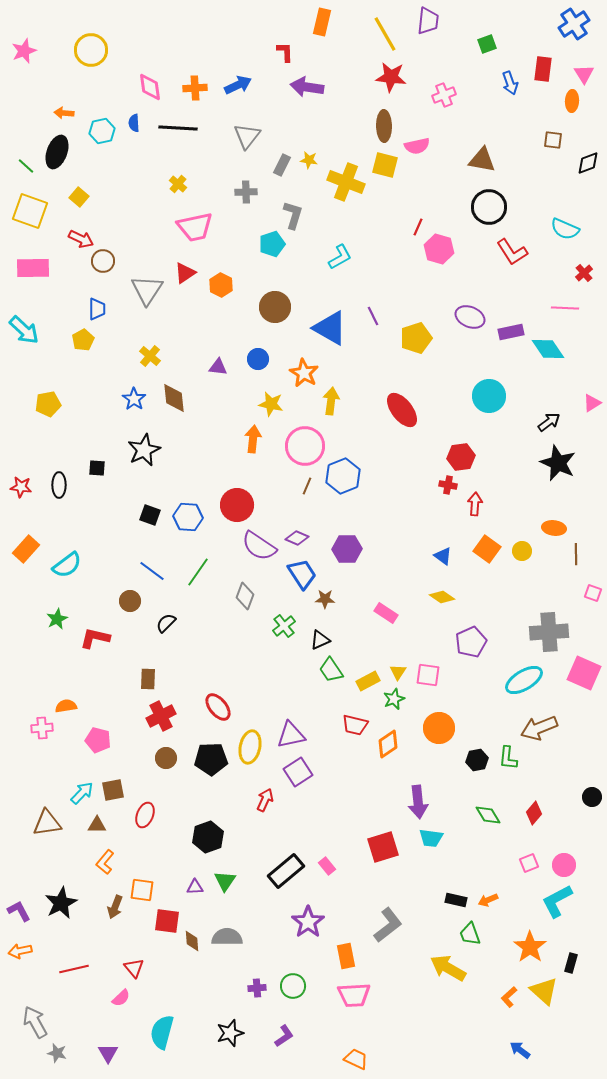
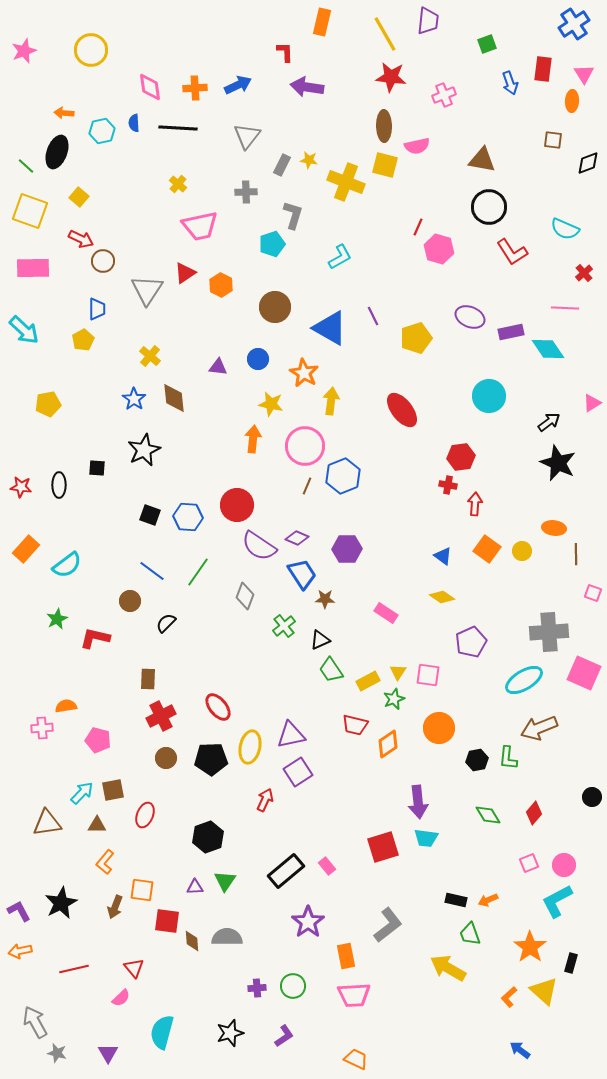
pink trapezoid at (195, 227): moved 5 px right, 1 px up
cyan trapezoid at (431, 838): moved 5 px left
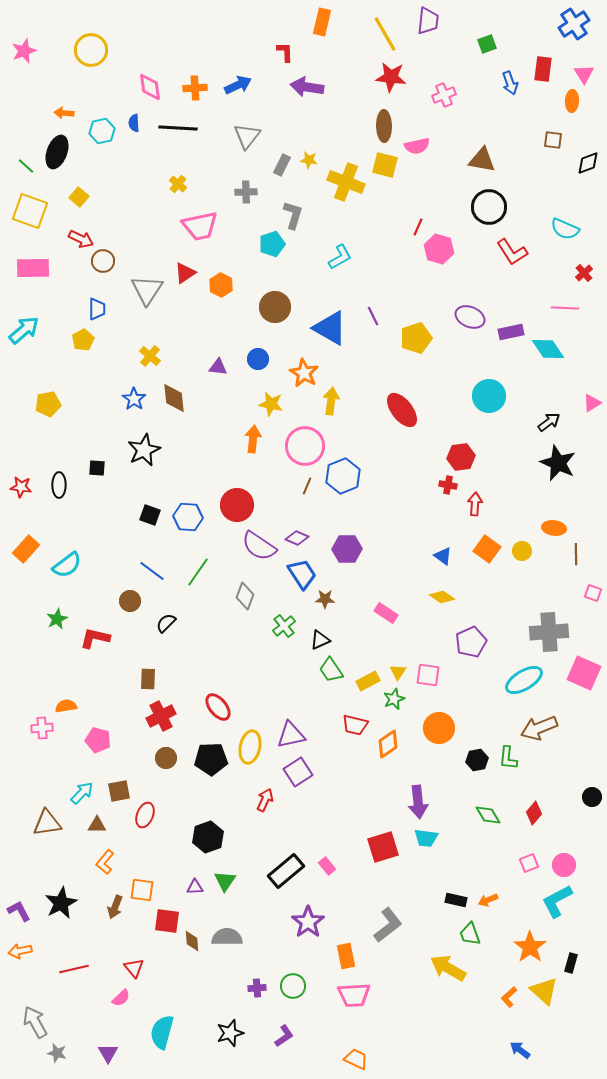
cyan arrow at (24, 330): rotated 84 degrees counterclockwise
brown square at (113, 790): moved 6 px right, 1 px down
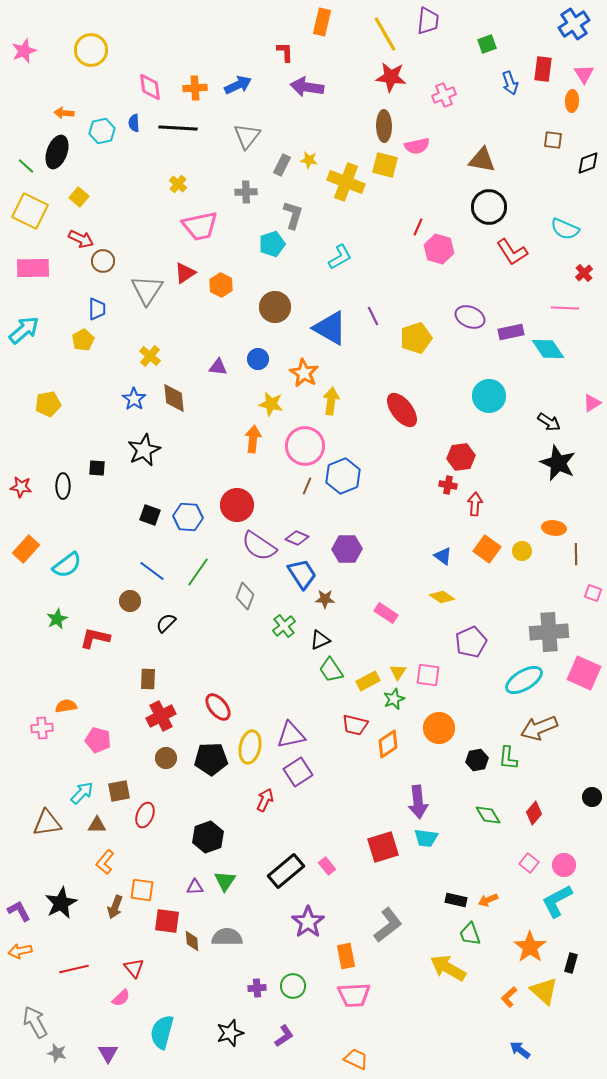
yellow square at (30, 211): rotated 6 degrees clockwise
black arrow at (549, 422): rotated 70 degrees clockwise
black ellipse at (59, 485): moved 4 px right, 1 px down
pink square at (529, 863): rotated 30 degrees counterclockwise
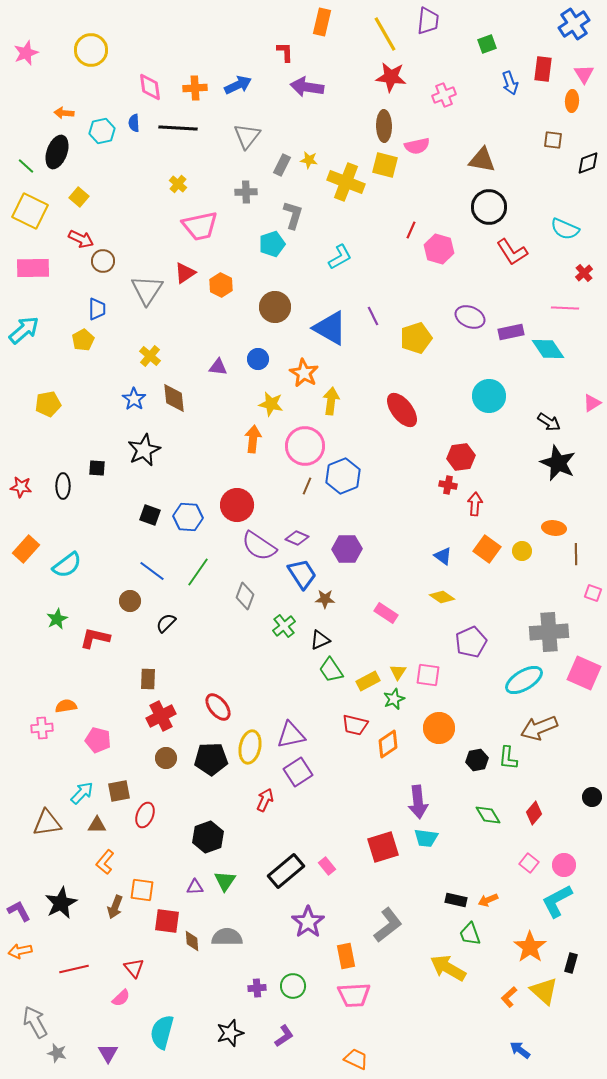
pink star at (24, 51): moved 2 px right, 2 px down
red line at (418, 227): moved 7 px left, 3 px down
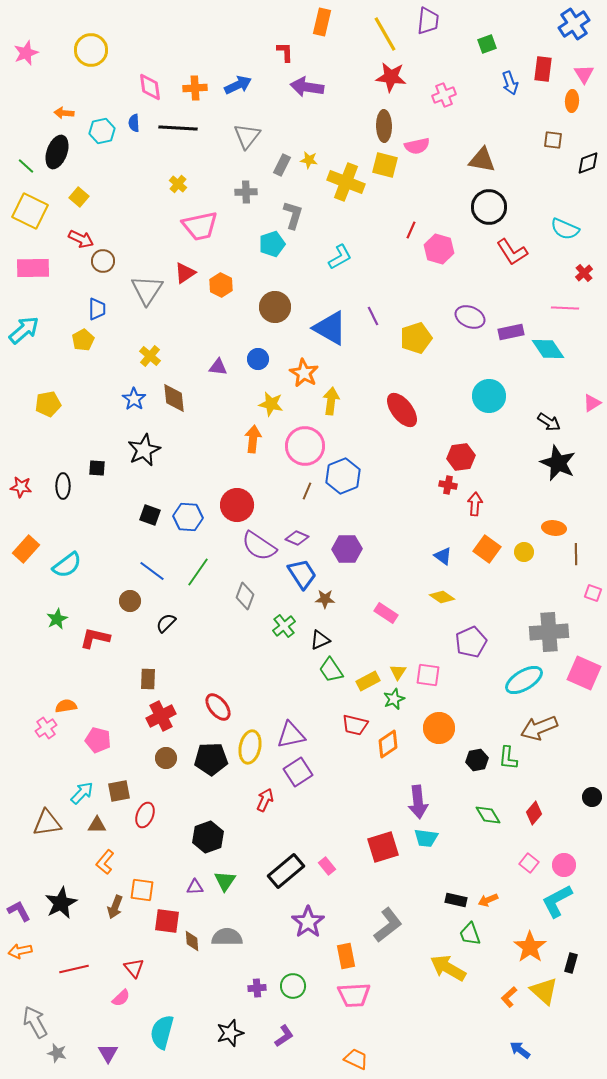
brown line at (307, 486): moved 5 px down
yellow circle at (522, 551): moved 2 px right, 1 px down
pink cross at (42, 728): moved 4 px right; rotated 30 degrees counterclockwise
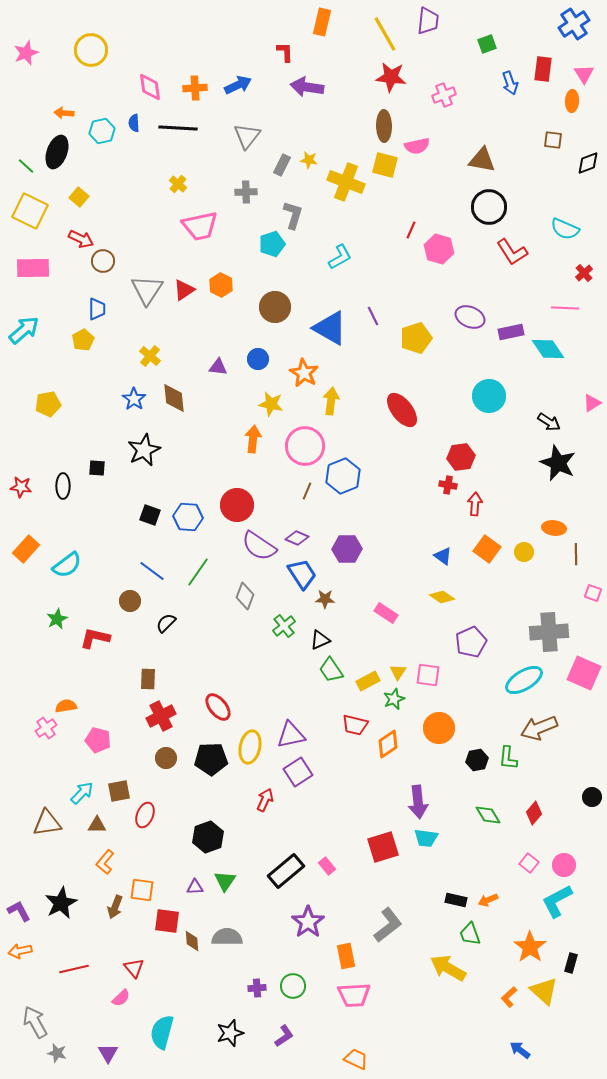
red triangle at (185, 273): moved 1 px left, 17 px down
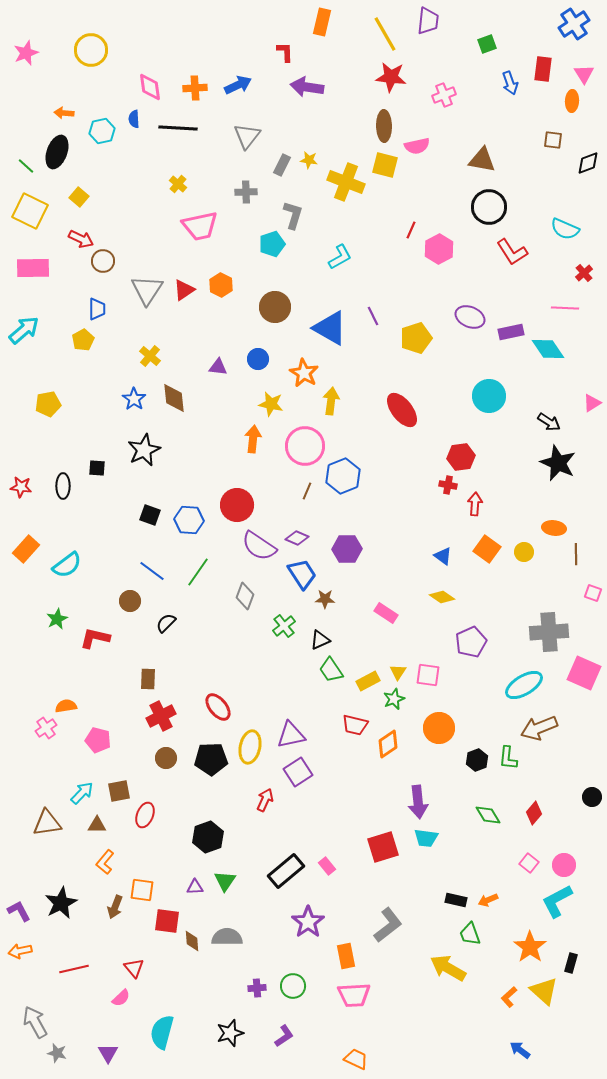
blue semicircle at (134, 123): moved 4 px up
pink hexagon at (439, 249): rotated 16 degrees clockwise
blue hexagon at (188, 517): moved 1 px right, 3 px down
cyan ellipse at (524, 680): moved 5 px down
black hexagon at (477, 760): rotated 10 degrees counterclockwise
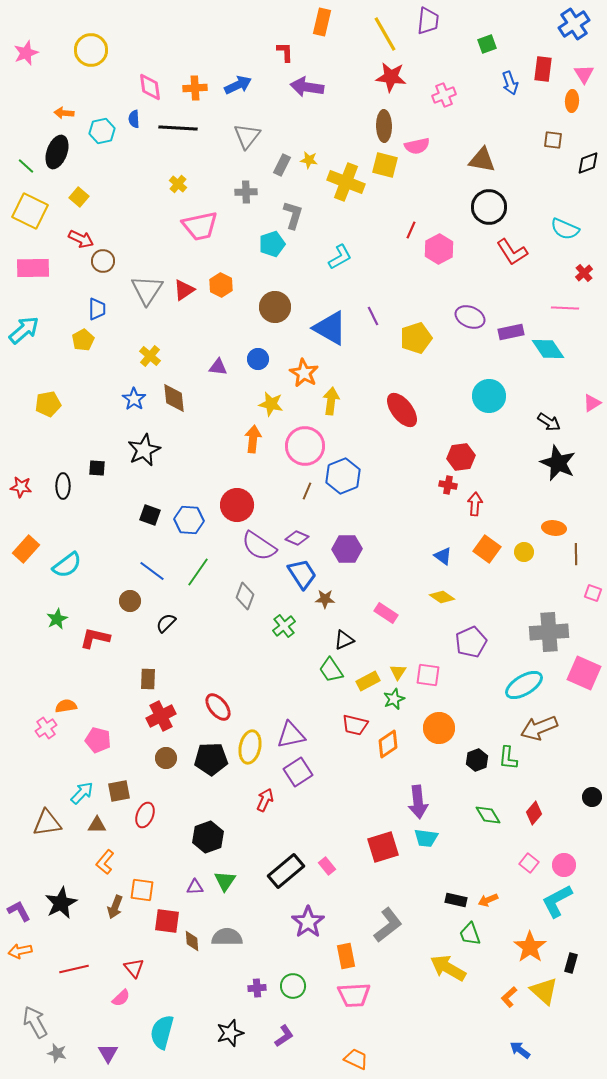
black triangle at (320, 640): moved 24 px right
